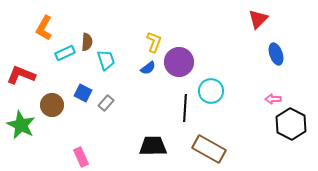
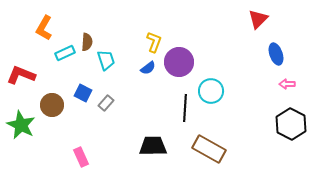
pink arrow: moved 14 px right, 15 px up
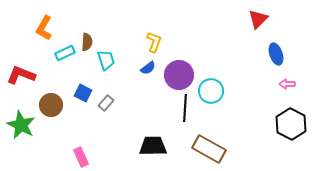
purple circle: moved 13 px down
brown circle: moved 1 px left
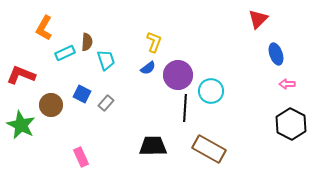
purple circle: moved 1 px left
blue square: moved 1 px left, 1 px down
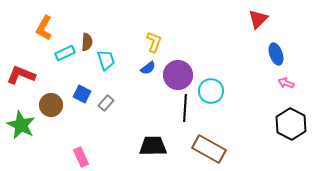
pink arrow: moved 1 px left, 1 px up; rotated 21 degrees clockwise
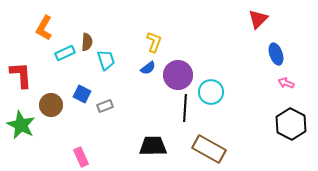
red L-shape: rotated 64 degrees clockwise
cyan circle: moved 1 px down
gray rectangle: moved 1 px left, 3 px down; rotated 28 degrees clockwise
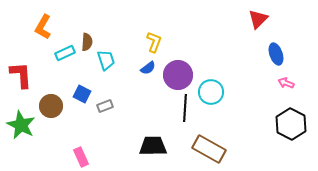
orange L-shape: moved 1 px left, 1 px up
brown circle: moved 1 px down
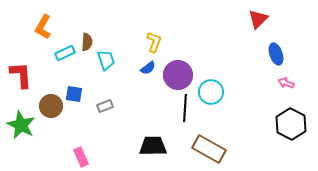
blue square: moved 8 px left; rotated 18 degrees counterclockwise
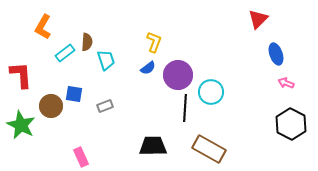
cyan rectangle: rotated 12 degrees counterclockwise
